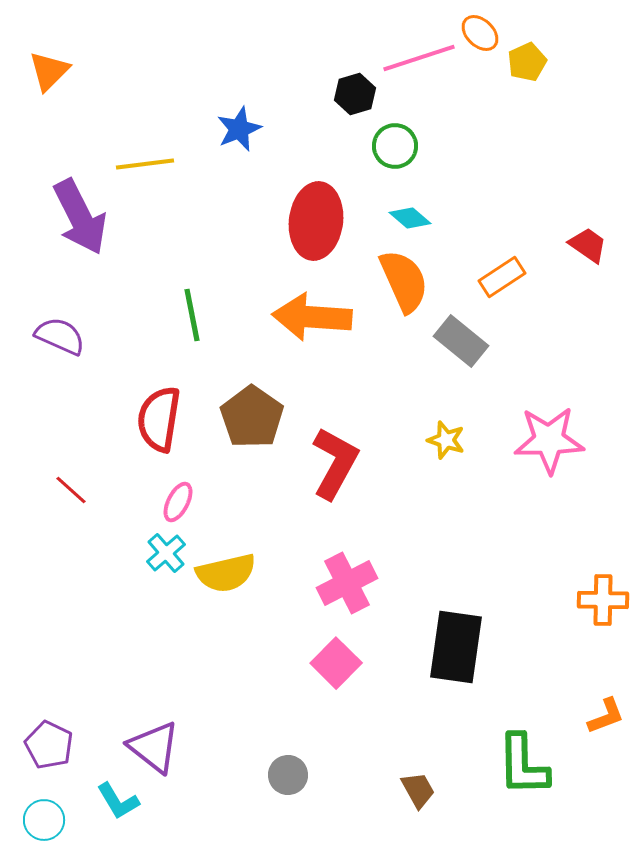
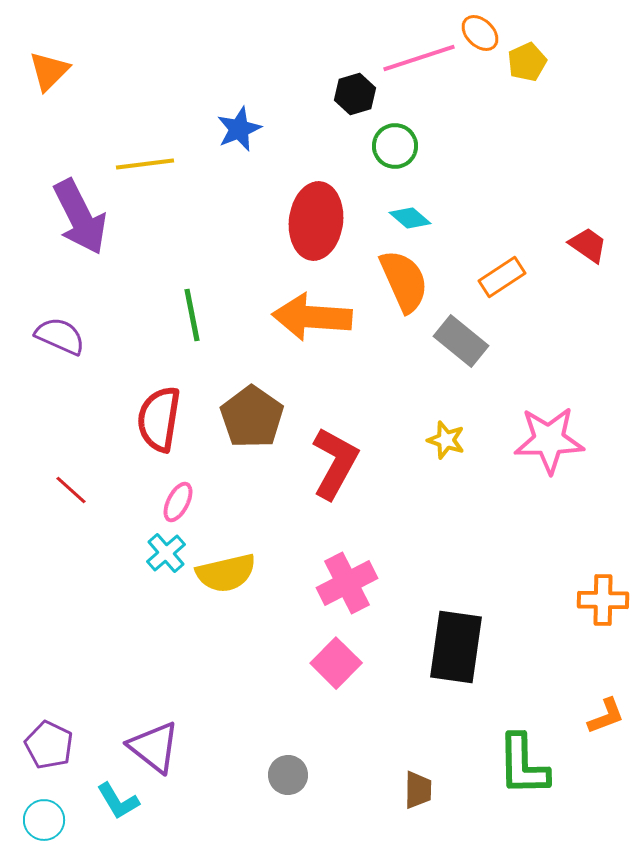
brown trapezoid: rotated 30 degrees clockwise
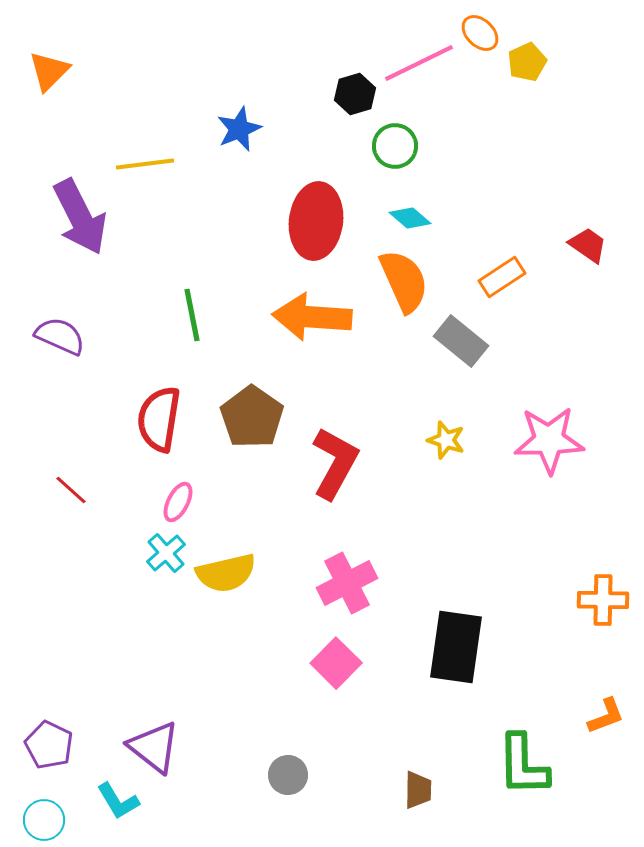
pink line: moved 5 px down; rotated 8 degrees counterclockwise
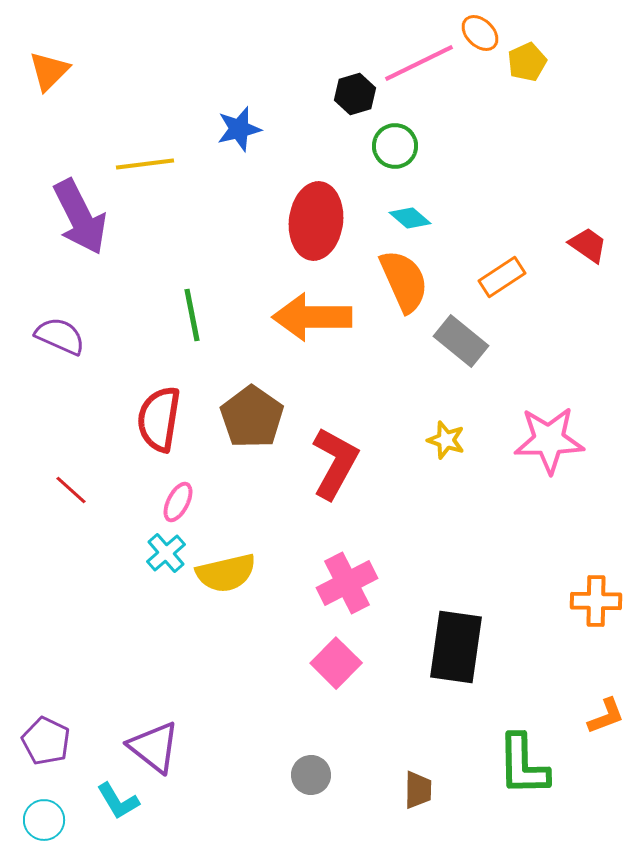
blue star: rotated 9 degrees clockwise
orange arrow: rotated 4 degrees counterclockwise
orange cross: moved 7 px left, 1 px down
purple pentagon: moved 3 px left, 4 px up
gray circle: moved 23 px right
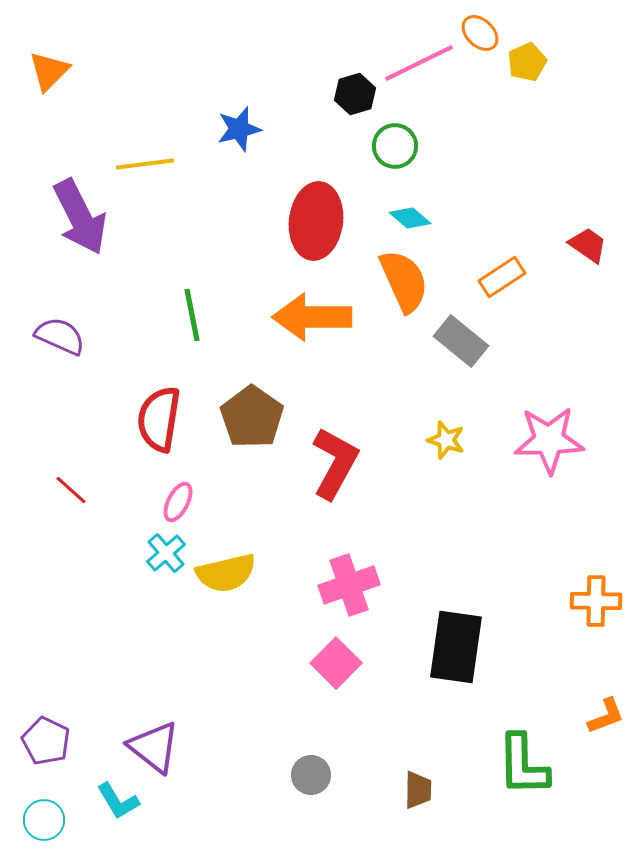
pink cross: moved 2 px right, 2 px down; rotated 8 degrees clockwise
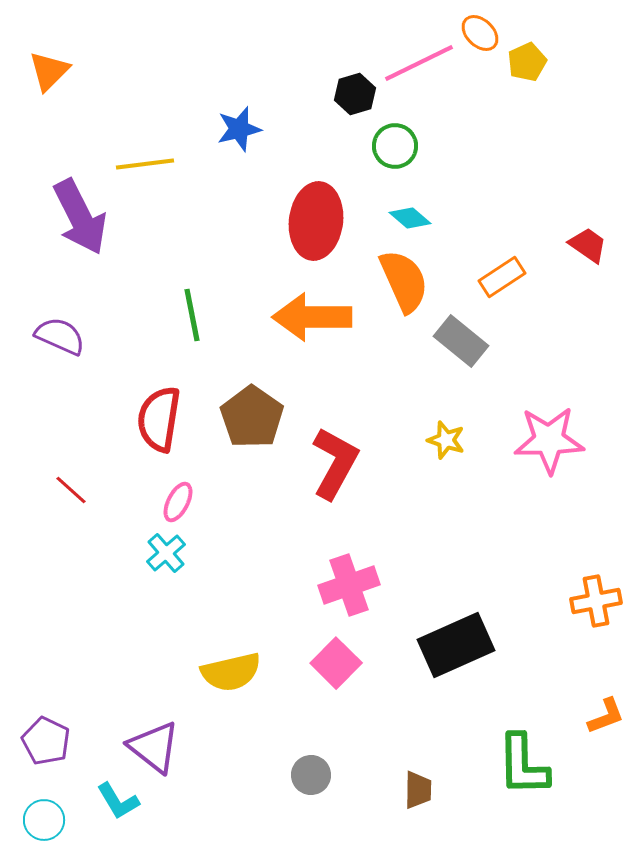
yellow semicircle: moved 5 px right, 99 px down
orange cross: rotated 12 degrees counterclockwise
black rectangle: moved 2 px up; rotated 58 degrees clockwise
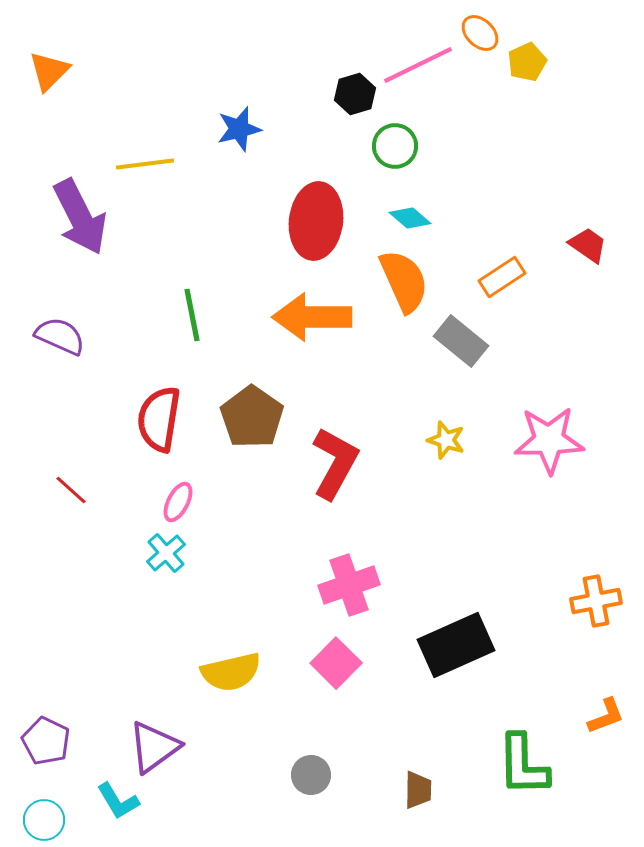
pink line: moved 1 px left, 2 px down
purple triangle: rotated 46 degrees clockwise
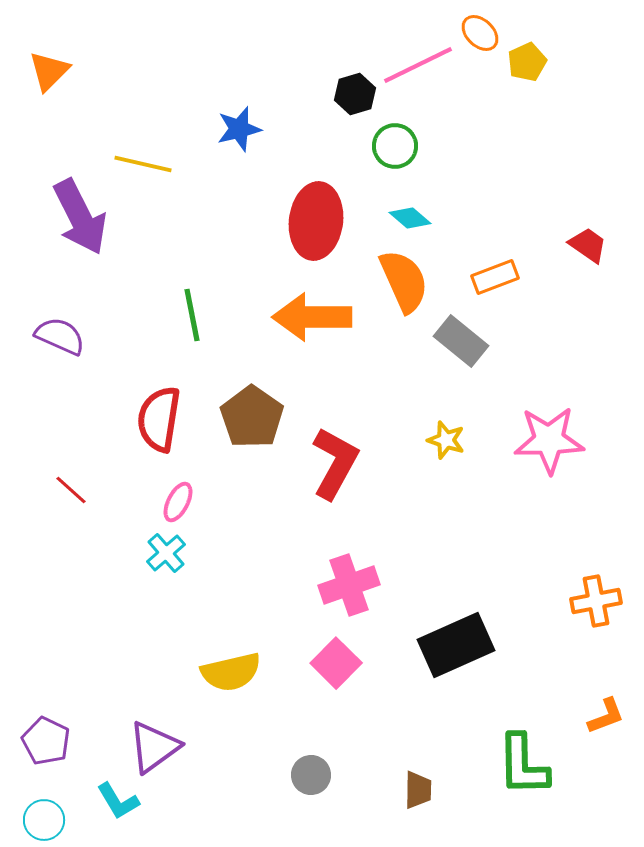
yellow line: moved 2 px left; rotated 20 degrees clockwise
orange rectangle: moved 7 px left; rotated 12 degrees clockwise
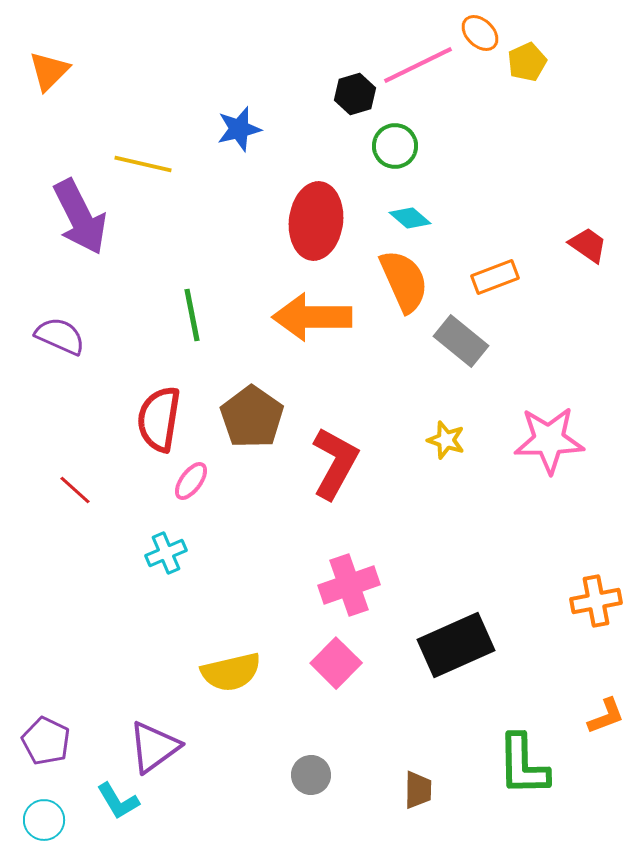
red line: moved 4 px right
pink ellipse: moved 13 px right, 21 px up; rotated 9 degrees clockwise
cyan cross: rotated 18 degrees clockwise
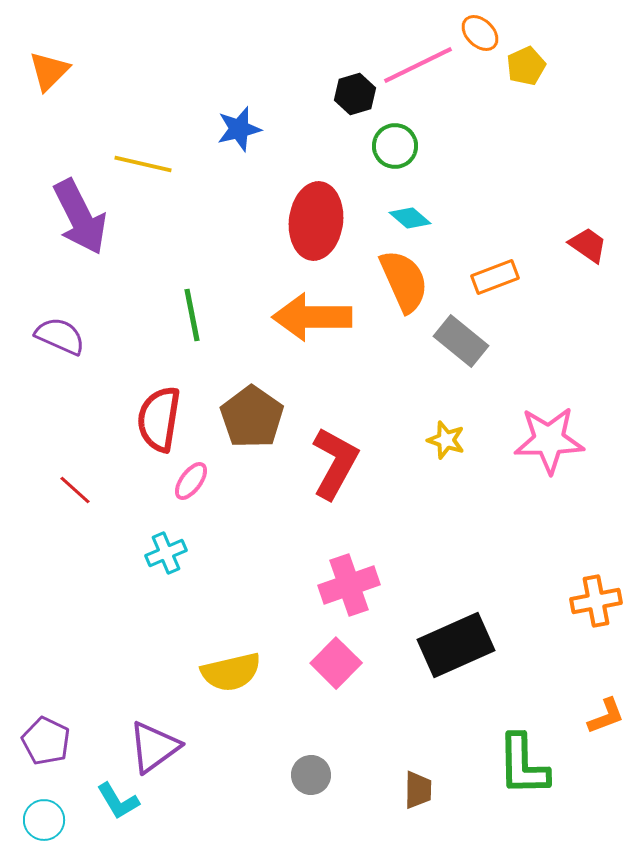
yellow pentagon: moved 1 px left, 4 px down
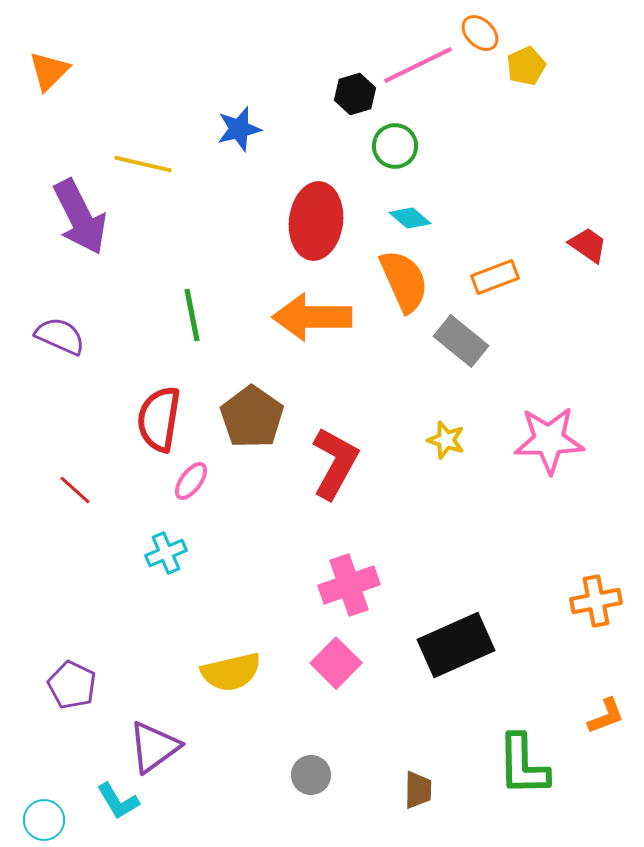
purple pentagon: moved 26 px right, 56 px up
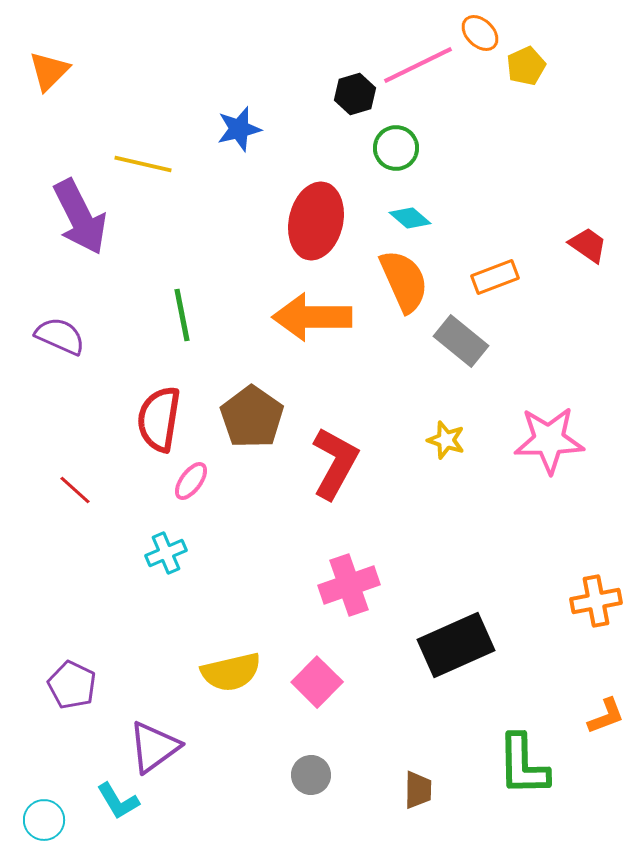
green circle: moved 1 px right, 2 px down
red ellipse: rotated 6 degrees clockwise
green line: moved 10 px left
pink square: moved 19 px left, 19 px down
